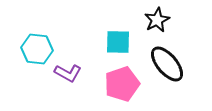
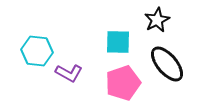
cyan hexagon: moved 2 px down
purple L-shape: moved 1 px right
pink pentagon: moved 1 px right, 1 px up
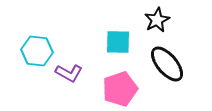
pink pentagon: moved 3 px left, 6 px down
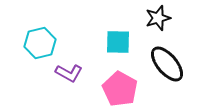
black star: moved 1 px right, 2 px up; rotated 10 degrees clockwise
cyan hexagon: moved 3 px right, 8 px up; rotated 20 degrees counterclockwise
pink pentagon: rotated 24 degrees counterclockwise
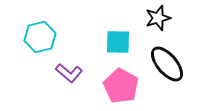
cyan hexagon: moved 6 px up
purple L-shape: rotated 12 degrees clockwise
pink pentagon: moved 1 px right, 3 px up
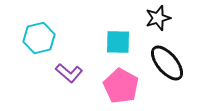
cyan hexagon: moved 1 px left, 1 px down
black ellipse: moved 1 px up
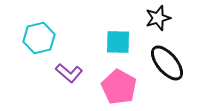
pink pentagon: moved 2 px left, 1 px down
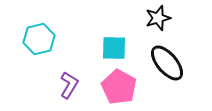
cyan hexagon: moved 1 px down
cyan square: moved 4 px left, 6 px down
purple L-shape: moved 12 px down; rotated 100 degrees counterclockwise
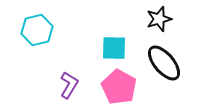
black star: moved 1 px right, 1 px down
cyan hexagon: moved 2 px left, 9 px up
black ellipse: moved 3 px left
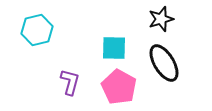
black star: moved 2 px right
black ellipse: rotated 9 degrees clockwise
purple L-shape: moved 1 px right, 3 px up; rotated 16 degrees counterclockwise
